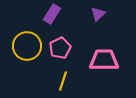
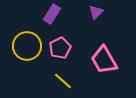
purple triangle: moved 2 px left, 2 px up
pink trapezoid: rotated 120 degrees counterclockwise
yellow line: rotated 66 degrees counterclockwise
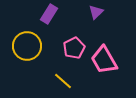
purple rectangle: moved 3 px left
pink pentagon: moved 14 px right
